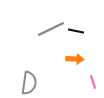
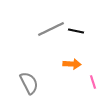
orange arrow: moved 3 px left, 5 px down
gray semicircle: rotated 35 degrees counterclockwise
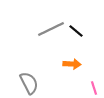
black line: rotated 28 degrees clockwise
pink line: moved 1 px right, 6 px down
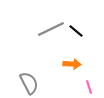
pink line: moved 5 px left, 1 px up
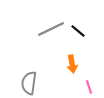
black line: moved 2 px right
orange arrow: rotated 78 degrees clockwise
gray semicircle: rotated 145 degrees counterclockwise
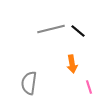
gray line: rotated 12 degrees clockwise
